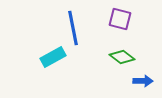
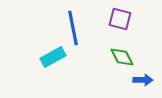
green diamond: rotated 25 degrees clockwise
blue arrow: moved 1 px up
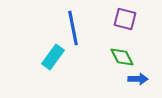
purple square: moved 5 px right
cyan rectangle: rotated 25 degrees counterclockwise
blue arrow: moved 5 px left, 1 px up
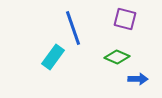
blue line: rotated 8 degrees counterclockwise
green diamond: moved 5 px left; rotated 40 degrees counterclockwise
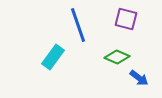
purple square: moved 1 px right
blue line: moved 5 px right, 3 px up
blue arrow: moved 1 px right, 1 px up; rotated 36 degrees clockwise
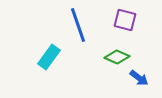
purple square: moved 1 px left, 1 px down
cyan rectangle: moved 4 px left
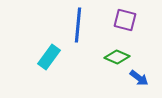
blue line: rotated 24 degrees clockwise
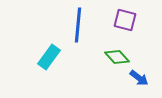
green diamond: rotated 25 degrees clockwise
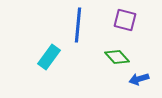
blue arrow: moved 1 px down; rotated 126 degrees clockwise
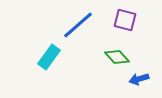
blue line: rotated 44 degrees clockwise
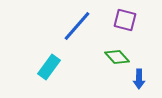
blue line: moved 1 px left, 1 px down; rotated 8 degrees counterclockwise
cyan rectangle: moved 10 px down
blue arrow: rotated 72 degrees counterclockwise
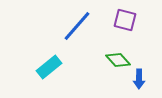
green diamond: moved 1 px right, 3 px down
cyan rectangle: rotated 15 degrees clockwise
